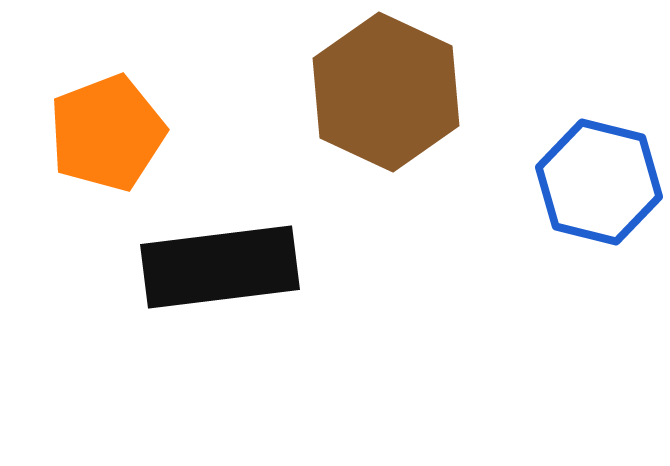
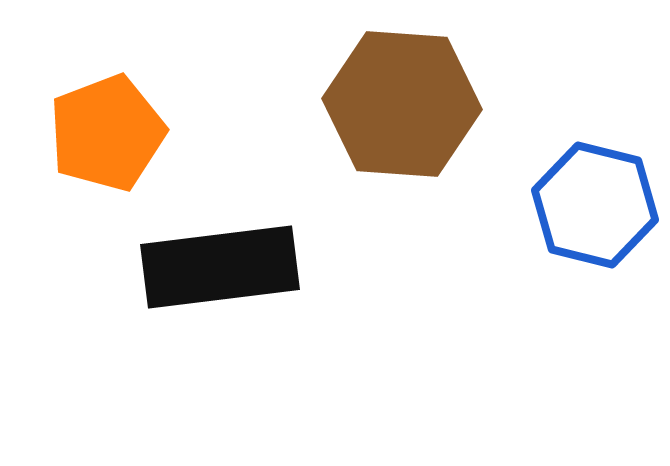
brown hexagon: moved 16 px right, 12 px down; rotated 21 degrees counterclockwise
blue hexagon: moved 4 px left, 23 px down
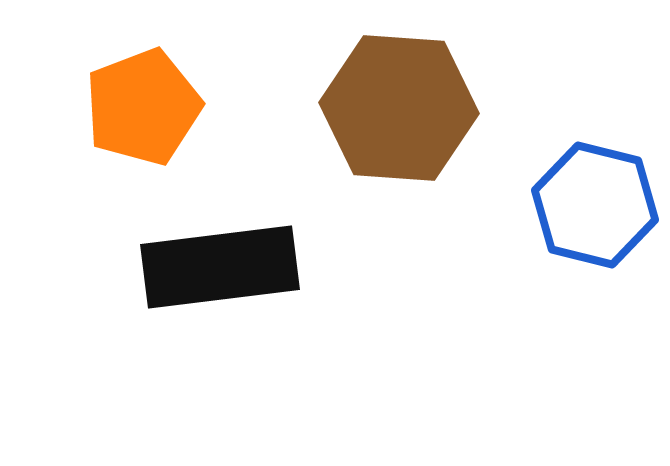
brown hexagon: moved 3 px left, 4 px down
orange pentagon: moved 36 px right, 26 px up
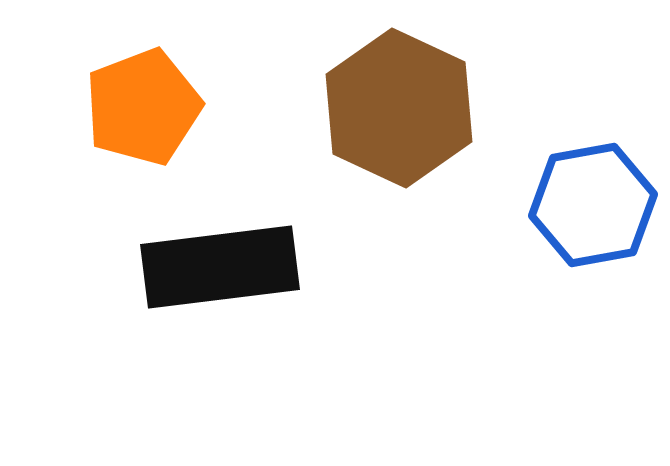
brown hexagon: rotated 21 degrees clockwise
blue hexagon: moved 2 px left; rotated 24 degrees counterclockwise
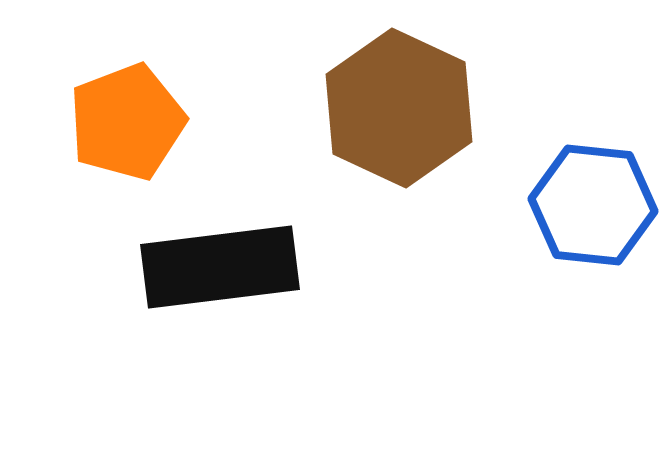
orange pentagon: moved 16 px left, 15 px down
blue hexagon: rotated 16 degrees clockwise
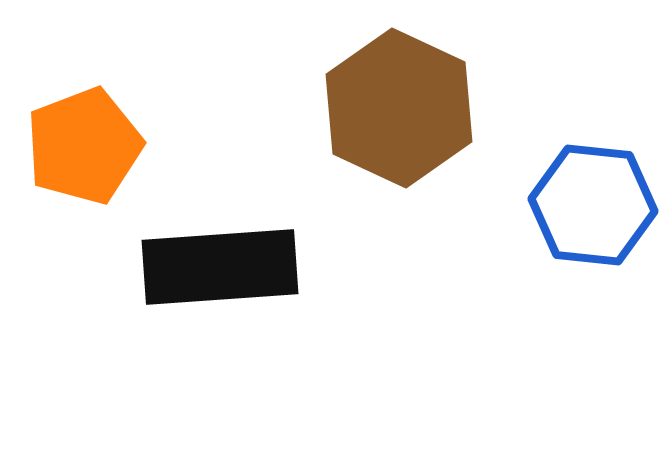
orange pentagon: moved 43 px left, 24 px down
black rectangle: rotated 3 degrees clockwise
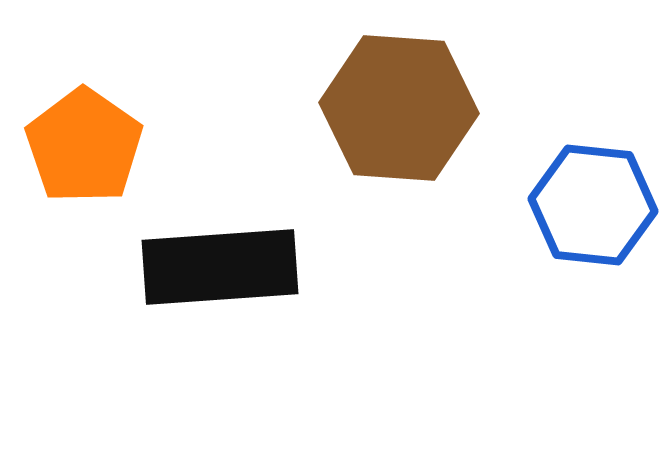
brown hexagon: rotated 21 degrees counterclockwise
orange pentagon: rotated 16 degrees counterclockwise
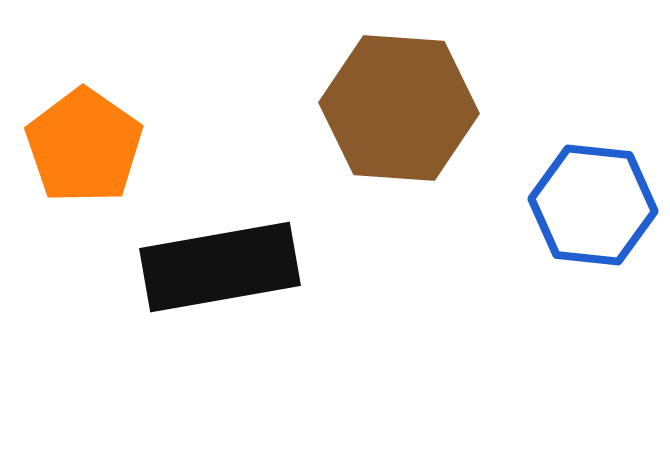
black rectangle: rotated 6 degrees counterclockwise
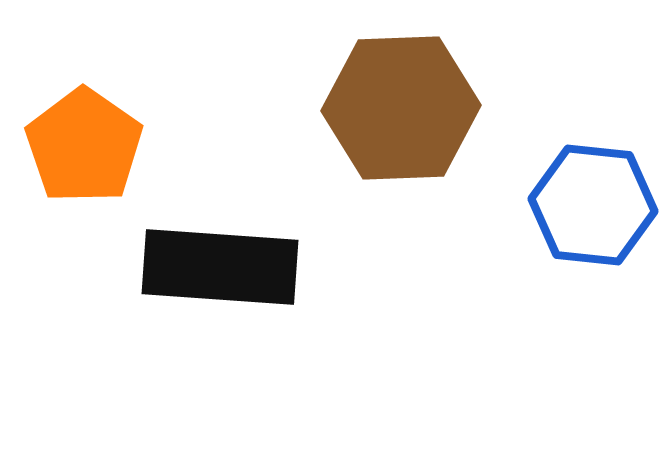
brown hexagon: moved 2 px right; rotated 6 degrees counterclockwise
black rectangle: rotated 14 degrees clockwise
